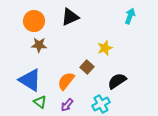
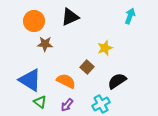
brown star: moved 6 px right, 1 px up
orange semicircle: rotated 78 degrees clockwise
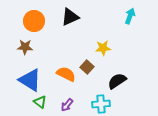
brown star: moved 20 px left, 3 px down
yellow star: moved 2 px left; rotated 14 degrees clockwise
orange semicircle: moved 7 px up
cyan cross: rotated 24 degrees clockwise
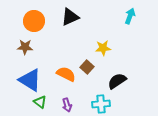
purple arrow: rotated 56 degrees counterclockwise
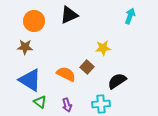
black triangle: moved 1 px left, 2 px up
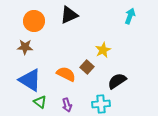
yellow star: moved 2 px down; rotated 21 degrees counterclockwise
